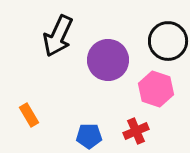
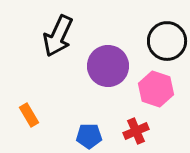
black circle: moved 1 px left
purple circle: moved 6 px down
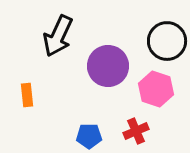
orange rectangle: moved 2 px left, 20 px up; rotated 25 degrees clockwise
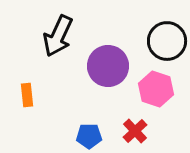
red cross: moved 1 px left; rotated 20 degrees counterclockwise
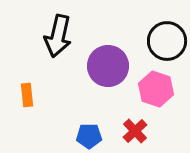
black arrow: rotated 12 degrees counterclockwise
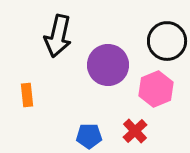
purple circle: moved 1 px up
pink hexagon: rotated 20 degrees clockwise
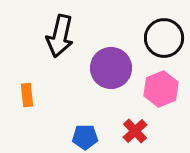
black arrow: moved 2 px right
black circle: moved 3 px left, 3 px up
purple circle: moved 3 px right, 3 px down
pink hexagon: moved 5 px right
blue pentagon: moved 4 px left, 1 px down
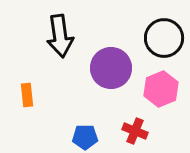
black arrow: rotated 21 degrees counterclockwise
red cross: rotated 25 degrees counterclockwise
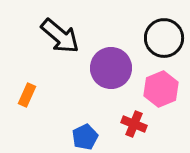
black arrow: rotated 42 degrees counterclockwise
orange rectangle: rotated 30 degrees clockwise
red cross: moved 1 px left, 7 px up
blue pentagon: rotated 25 degrees counterclockwise
